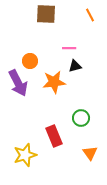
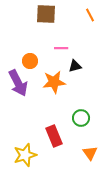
pink line: moved 8 px left
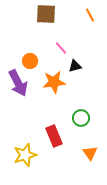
pink line: rotated 48 degrees clockwise
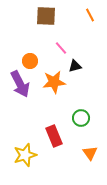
brown square: moved 2 px down
purple arrow: moved 2 px right, 1 px down
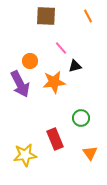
orange line: moved 2 px left, 1 px down
red rectangle: moved 1 px right, 3 px down
yellow star: rotated 10 degrees clockwise
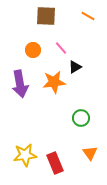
orange line: rotated 32 degrees counterclockwise
orange circle: moved 3 px right, 11 px up
black triangle: moved 1 px down; rotated 16 degrees counterclockwise
purple arrow: rotated 16 degrees clockwise
red rectangle: moved 24 px down
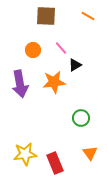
black triangle: moved 2 px up
yellow star: moved 1 px up
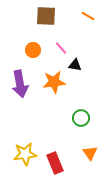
black triangle: rotated 40 degrees clockwise
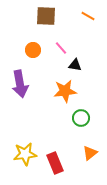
orange star: moved 11 px right, 9 px down
orange triangle: rotated 28 degrees clockwise
